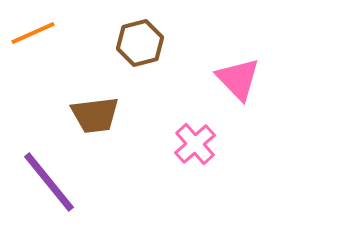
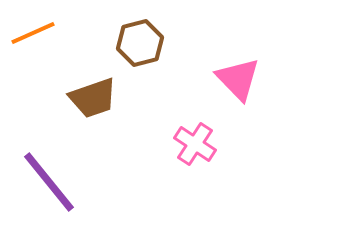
brown trapezoid: moved 2 px left, 17 px up; rotated 12 degrees counterclockwise
pink cross: rotated 15 degrees counterclockwise
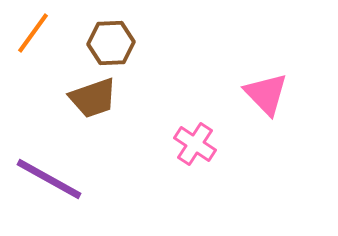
orange line: rotated 30 degrees counterclockwise
brown hexagon: moved 29 px left; rotated 12 degrees clockwise
pink triangle: moved 28 px right, 15 px down
purple line: moved 3 px up; rotated 22 degrees counterclockwise
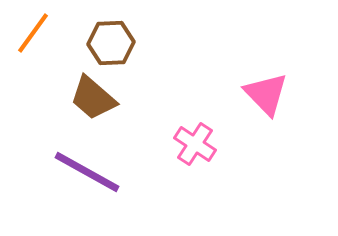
brown trapezoid: rotated 60 degrees clockwise
purple line: moved 38 px right, 7 px up
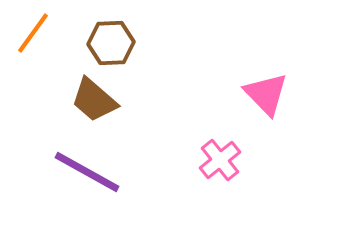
brown trapezoid: moved 1 px right, 2 px down
pink cross: moved 25 px right, 16 px down; rotated 18 degrees clockwise
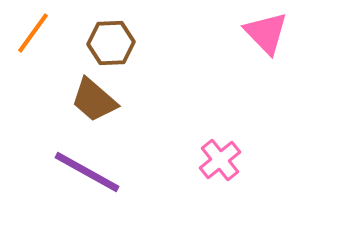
pink triangle: moved 61 px up
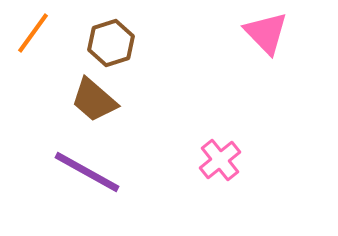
brown hexagon: rotated 15 degrees counterclockwise
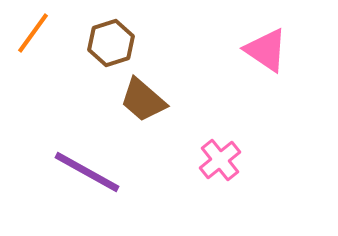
pink triangle: moved 17 px down; rotated 12 degrees counterclockwise
brown trapezoid: moved 49 px right
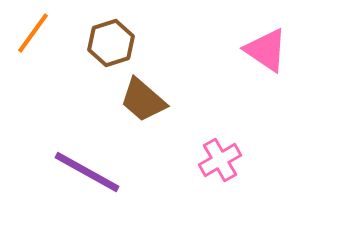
pink cross: rotated 9 degrees clockwise
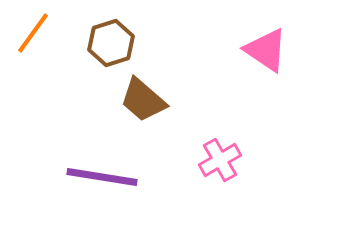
purple line: moved 15 px right, 5 px down; rotated 20 degrees counterclockwise
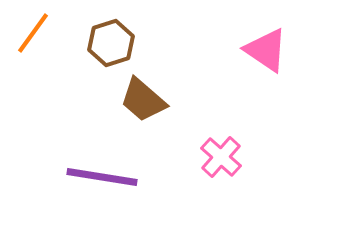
pink cross: moved 1 px right, 3 px up; rotated 18 degrees counterclockwise
